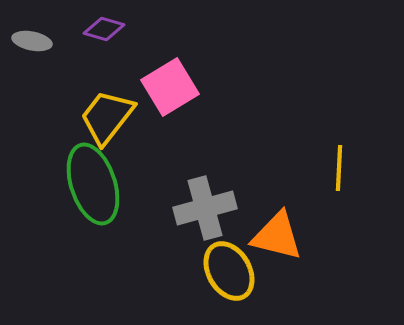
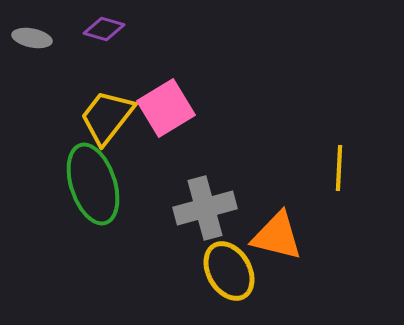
gray ellipse: moved 3 px up
pink square: moved 4 px left, 21 px down
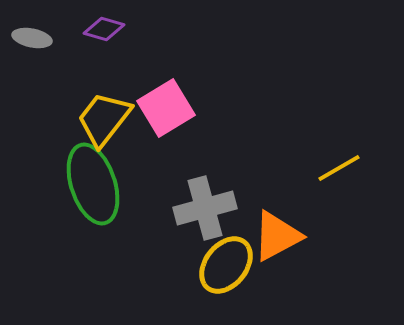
yellow trapezoid: moved 3 px left, 2 px down
yellow line: rotated 57 degrees clockwise
orange triangle: rotated 42 degrees counterclockwise
yellow ellipse: moved 3 px left, 6 px up; rotated 68 degrees clockwise
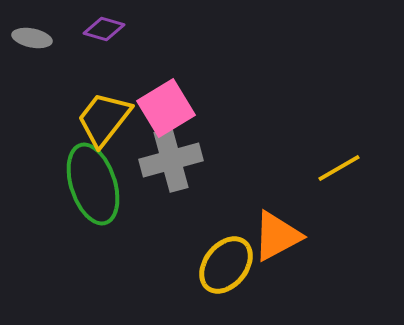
gray cross: moved 34 px left, 48 px up
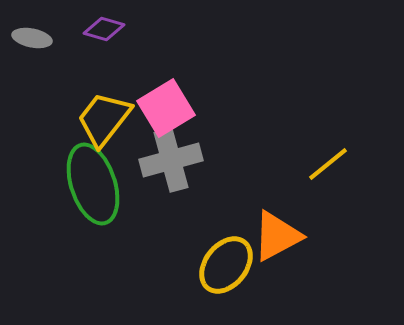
yellow line: moved 11 px left, 4 px up; rotated 9 degrees counterclockwise
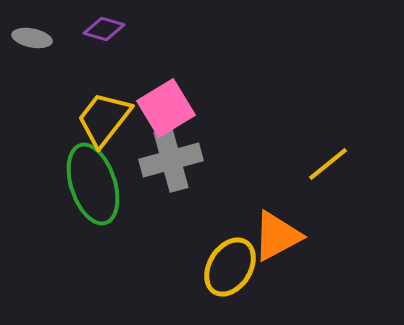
yellow ellipse: moved 4 px right, 2 px down; rotated 6 degrees counterclockwise
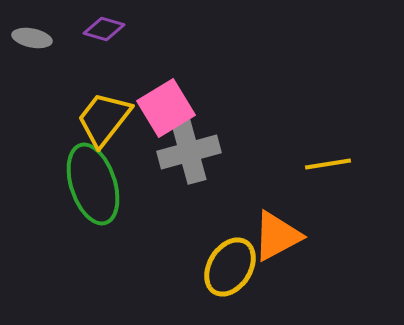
gray cross: moved 18 px right, 8 px up
yellow line: rotated 30 degrees clockwise
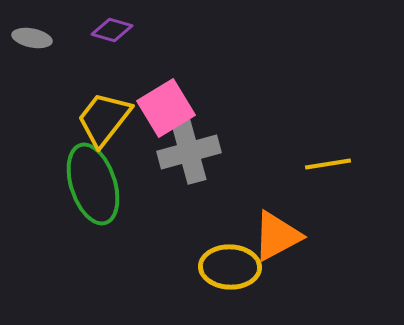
purple diamond: moved 8 px right, 1 px down
yellow ellipse: rotated 60 degrees clockwise
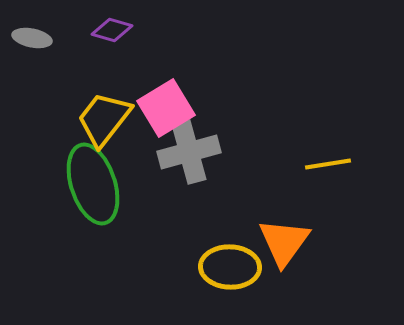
orange triangle: moved 7 px right, 6 px down; rotated 26 degrees counterclockwise
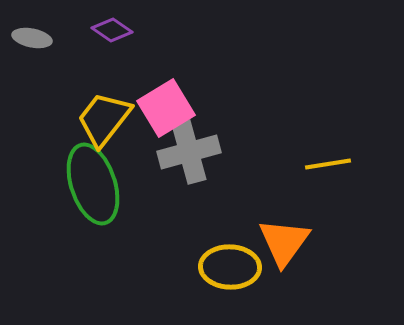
purple diamond: rotated 18 degrees clockwise
